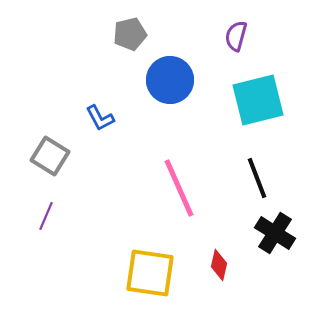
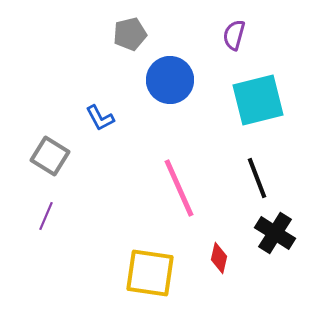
purple semicircle: moved 2 px left, 1 px up
red diamond: moved 7 px up
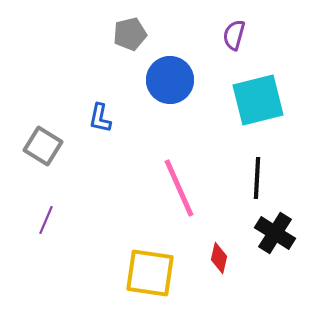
blue L-shape: rotated 40 degrees clockwise
gray square: moved 7 px left, 10 px up
black line: rotated 24 degrees clockwise
purple line: moved 4 px down
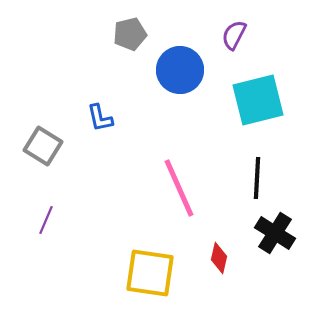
purple semicircle: rotated 12 degrees clockwise
blue circle: moved 10 px right, 10 px up
blue L-shape: rotated 24 degrees counterclockwise
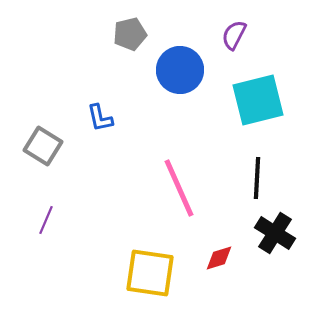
red diamond: rotated 60 degrees clockwise
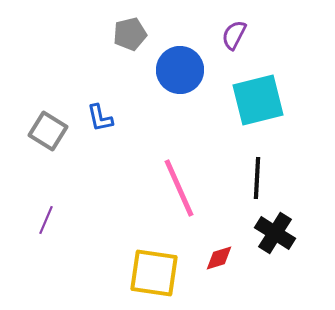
gray square: moved 5 px right, 15 px up
yellow square: moved 4 px right
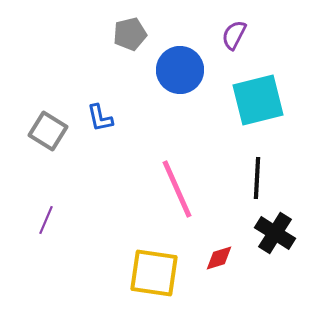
pink line: moved 2 px left, 1 px down
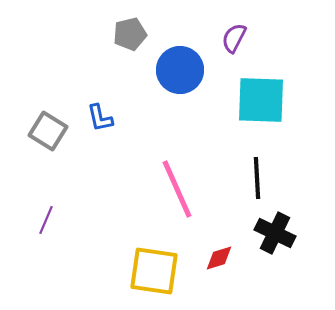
purple semicircle: moved 3 px down
cyan square: moved 3 px right; rotated 16 degrees clockwise
black line: rotated 6 degrees counterclockwise
black cross: rotated 6 degrees counterclockwise
yellow square: moved 2 px up
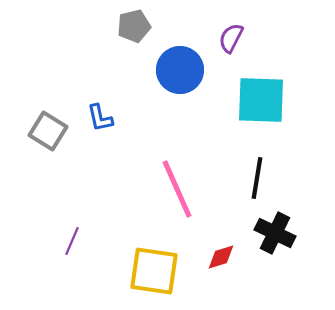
gray pentagon: moved 4 px right, 8 px up
purple semicircle: moved 3 px left
black line: rotated 12 degrees clockwise
purple line: moved 26 px right, 21 px down
red diamond: moved 2 px right, 1 px up
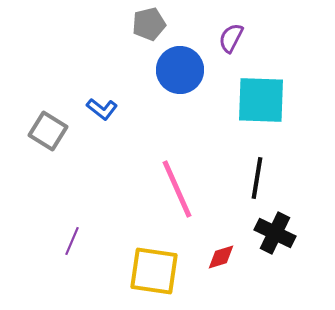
gray pentagon: moved 15 px right, 2 px up
blue L-shape: moved 2 px right, 9 px up; rotated 40 degrees counterclockwise
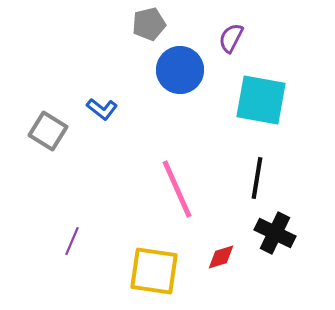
cyan square: rotated 8 degrees clockwise
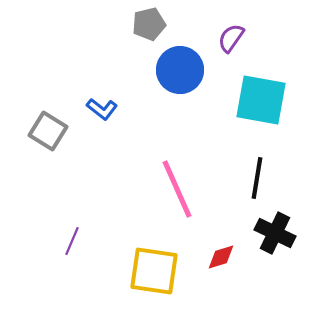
purple semicircle: rotated 8 degrees clockwise
